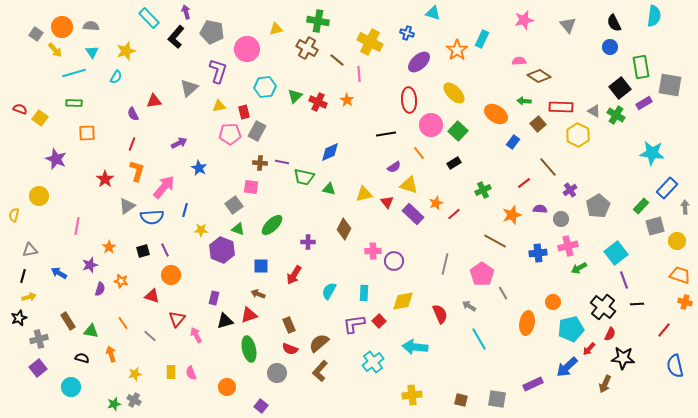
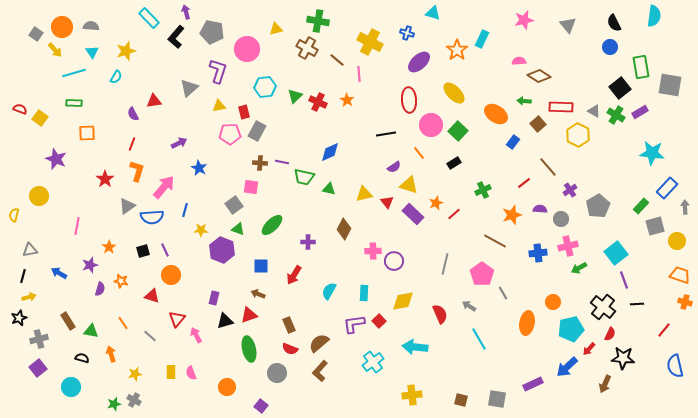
purple rectangle at (644, 103): moved 4 px left, 9 px down
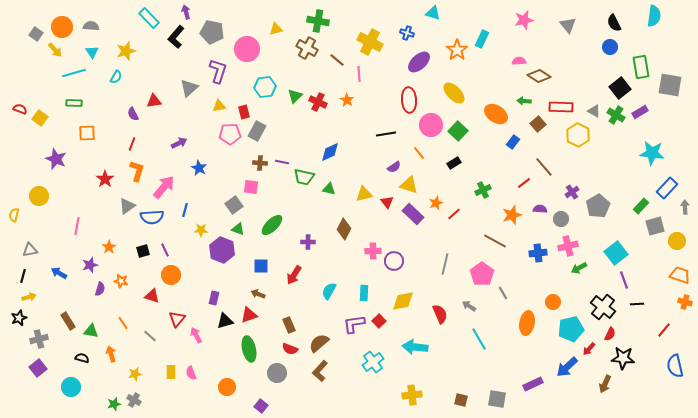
brown line at (548, 167): moved 4 px left
purple cross at (570, 190): moved 2 px right, 2 px down
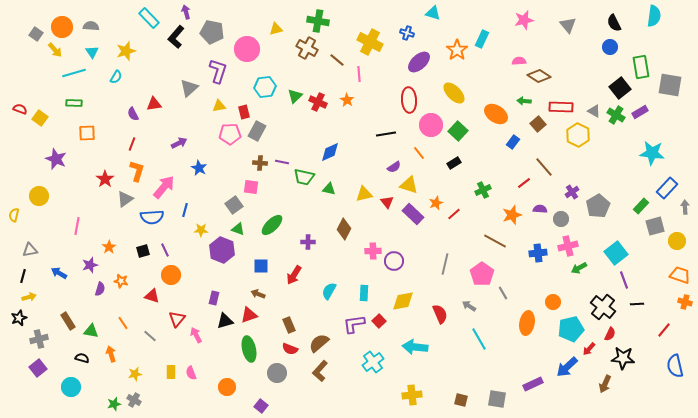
red triangle at (154, 101): moved 3 px down
gray triangle at (127, 206): moved 2 px left, 7 px up
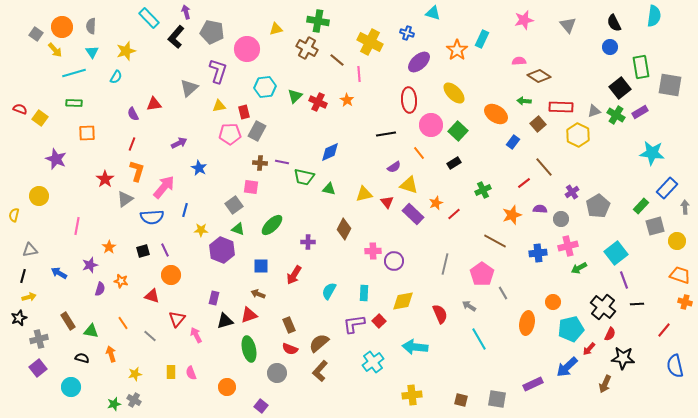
gray semicircle at (91, 26): rotated 91 degrees counterclockwise
gray triangle at (594, 111): rotated 48 degrees counterclockwise
